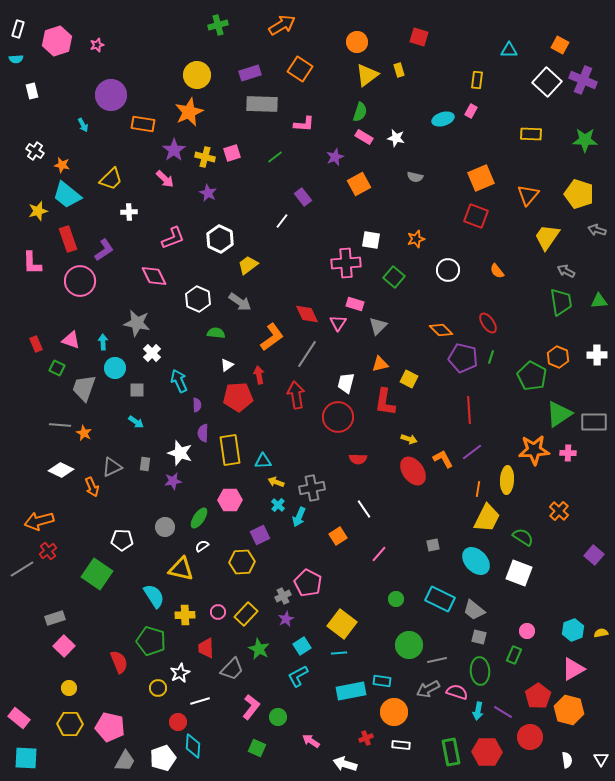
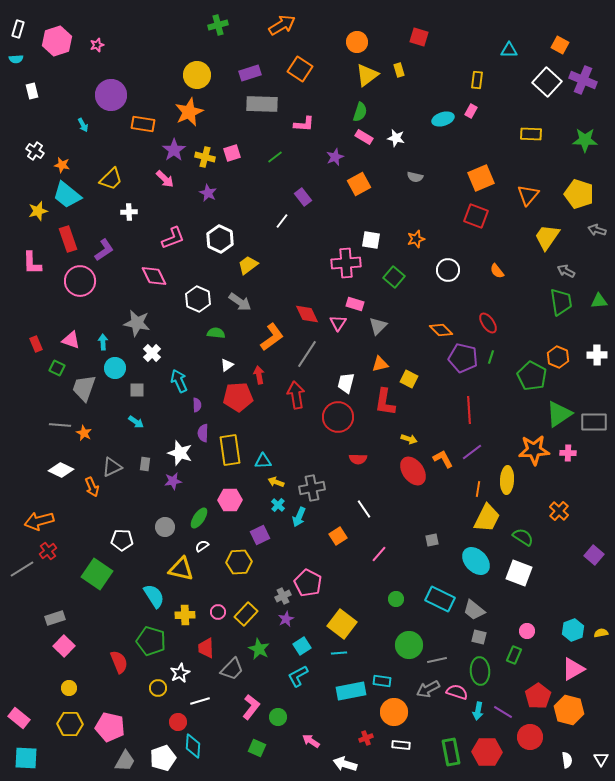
gray square at (433, 545): moved 1 px left, 5 px up
yellow hexagon at (242, 562): moved 3 px left
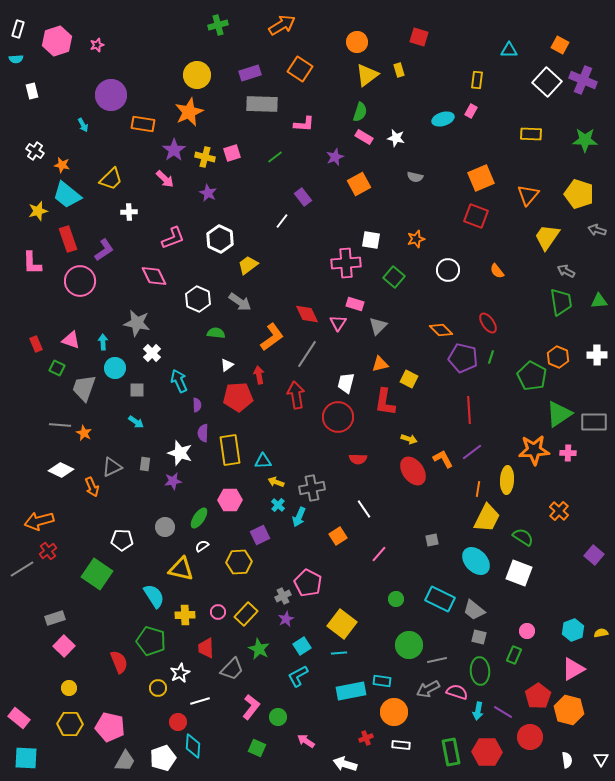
pink arrow at (311, 741): moved 5 px left
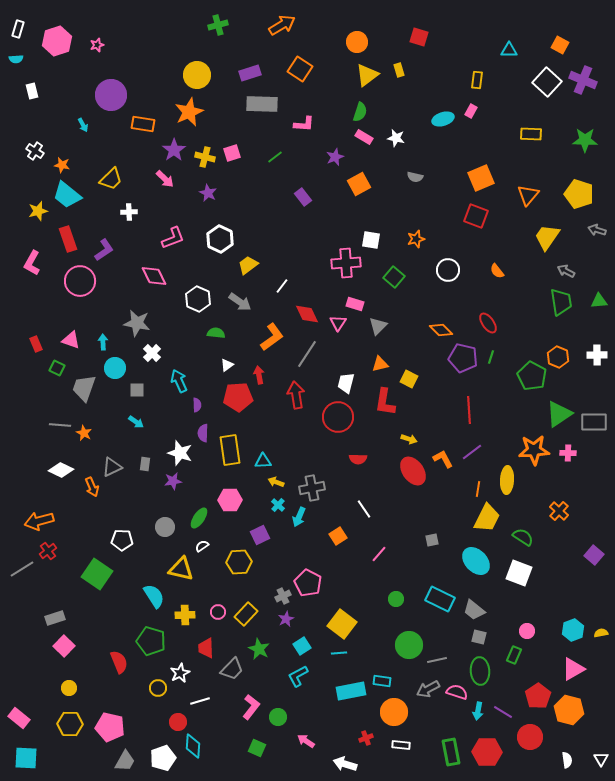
white line at (282, 221): moved 65 px down
pink L-shape at (32, 263): rotated 30 degrees clockwise
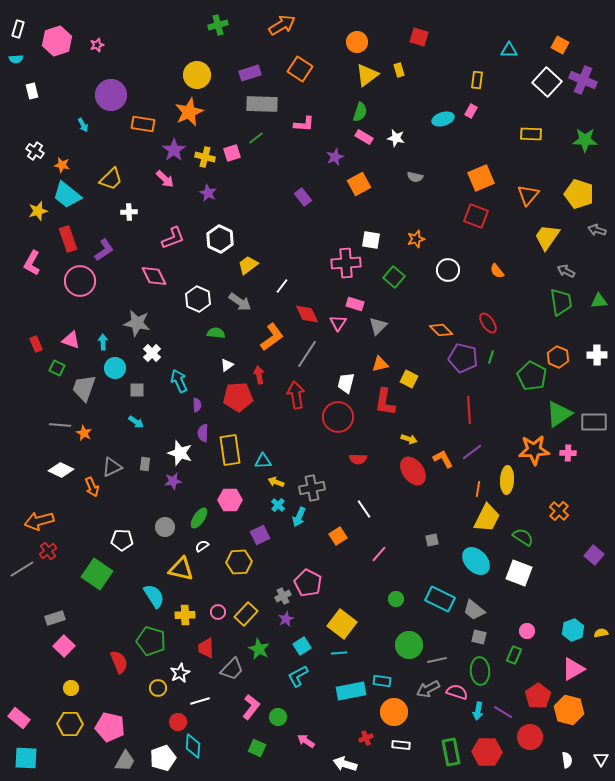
green line at (275, 157): moved 19 px left, 19 px up
yellow circle at (69, 688): moved 2 px right
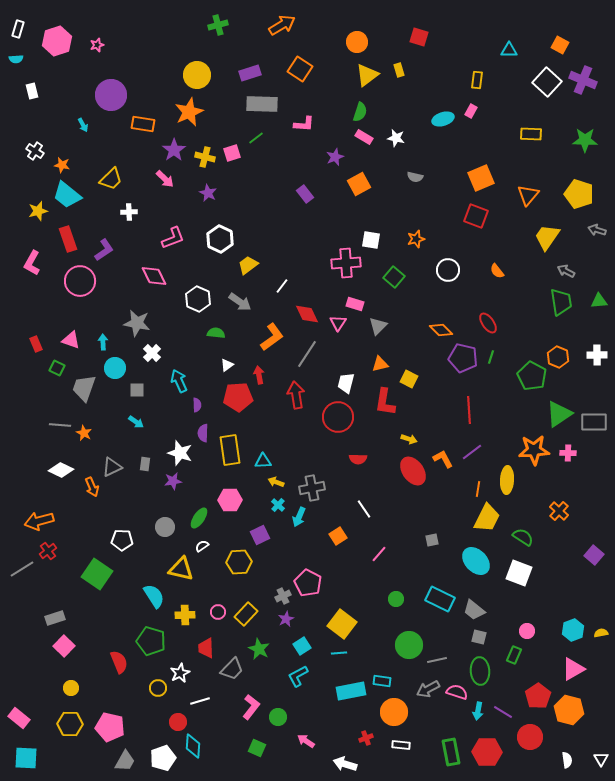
purple rectangle at (303, 197): moved 2 px right, 3 px up
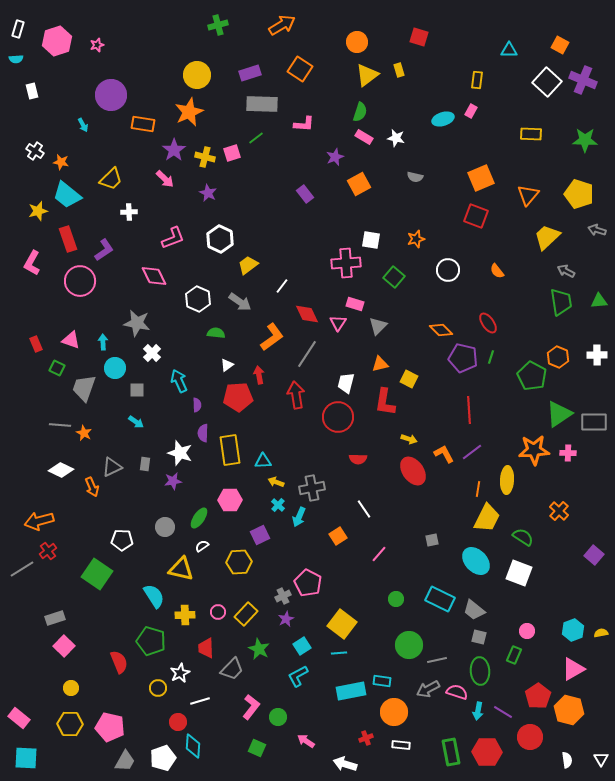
orange star at (62, 165): moved 1 px left, 3 px up
yellow trapezoid at (547, 237): rotated 12 degrees clockwise
orange L-shape at (443, 459): moved 1 px right, 5 px up
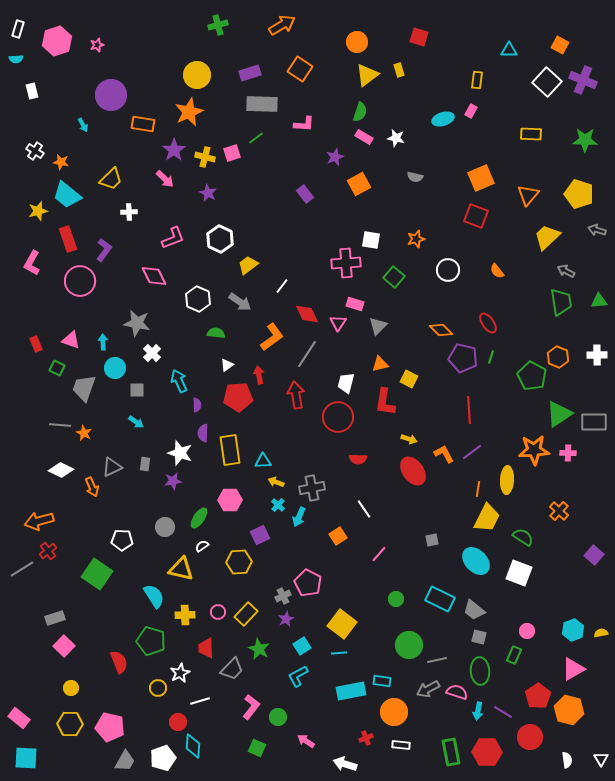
purple L-shape at (104, 250): rotated 20 degrees counterclockwise
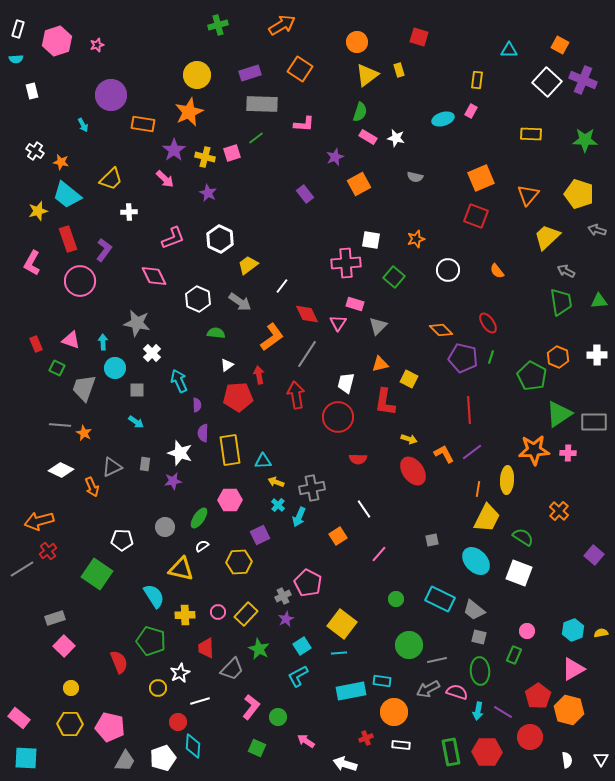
pink rectangle at (364, 137): moved 4 px right
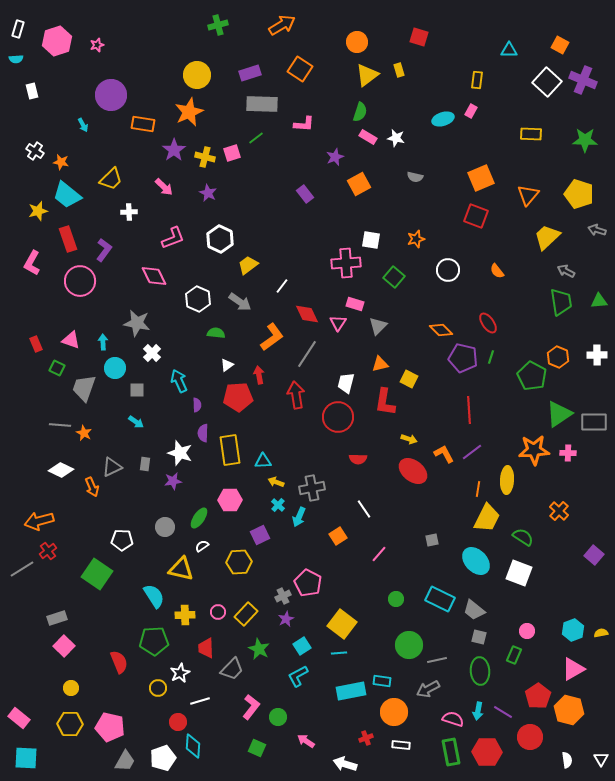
pink arrow at (165, 179): moved 1 px left, 8 px down
red ellipse at (413, 471): rotated 16 degrees counterclockwise
gray rectangle at (55, 618): moved 2 px right
green pentagon at (151, 641): moved 3 px right; rotated 20 degrees counterclockwise
pink semicircle at (457, 692): moved 4 px left, 27 px down
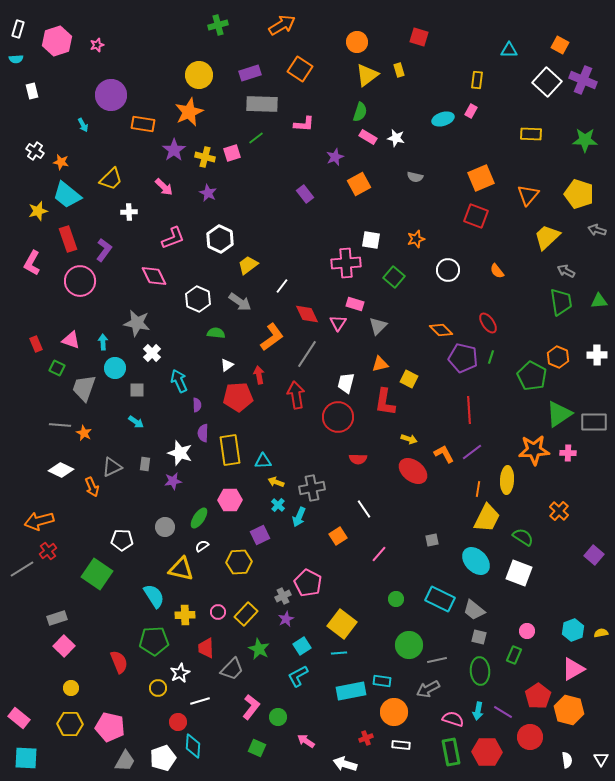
yellow circle at (197, 75): moved 2 px right
